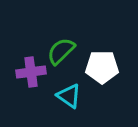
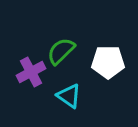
white pentagon: moved 6 px right, 5 px up
purple cross: rotated 20 degrees counterclockwise
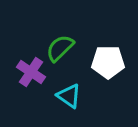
green semicircle: moved 1 px left, 3 px up
purple cross: rotated 28 degrees counterclockwise
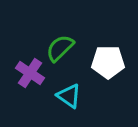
purple cross: moved 1 px left, 1 px down
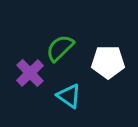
purple cross: rotated 12 degrees clockwise
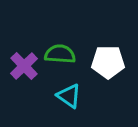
green semicircle: moved 6 px down; rotated 48 degrees clockwise
purple cross: moved 6 px left, 7 px up
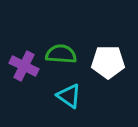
green semicircle: moved 1 px right
purple cross: rotated 20 degrees counterclockwise
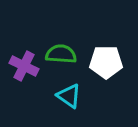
white pentagon: moved 2 px left
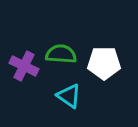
white pentagon: moved 2 px left, 1 px down
